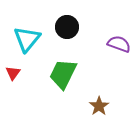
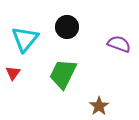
cyan triangle: moved 2 px left
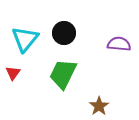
black circle: moved 3 px left, 6 px down
purple semicircle: rotated 15 degrees counterclockwise
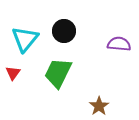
black circle: moved 2 px up
green trapezoid: moved 5 px left, 1 px up
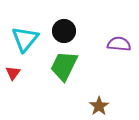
green trapezoid: moved 6 px right, 7 px up
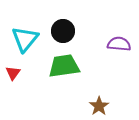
black circle: moved 1 px left
green trapezoid: rotated 56 degrees clockwise
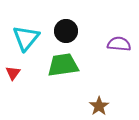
black circle: moved 3 px right
cyan triangle: moved 1 px right, 1 px up
green trapezoid: moved 1 px left, 1 px up
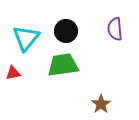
purple semicircle: moved 4 px left, 15 px up; rotated 100 degrees counterclockwise
red triangle: rotated 42 degrees clockwise
brown star: moved 2 px right, 2 px up
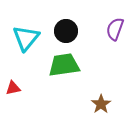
purple semicircle: rotated 25 degrees clockwise
green trapezoid: moved 1 px right
red triangle: moved 15 px down
